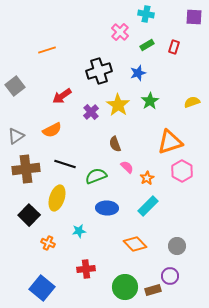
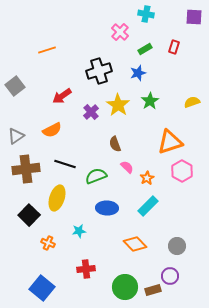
green rectangle: moved 2 px left, 4 px down
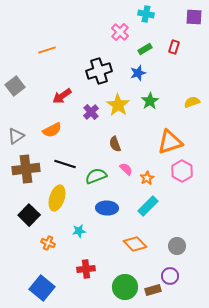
pink semicircle: moved 1 px left, 2 px down
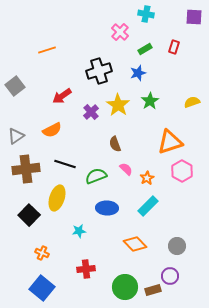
orange cross: moved 6 px left, 10 px down
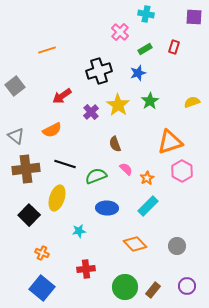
gray triangle: rotated 48 degrees counterclockwise
purple circle: moved 17 px right, 10 px down
brown rectangle: rotated 35 degrees counterclockwise
